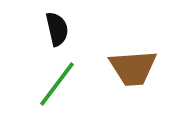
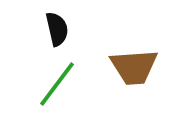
brown trapezoid: moved 1 px right, 1 px up
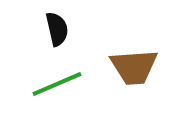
green line: rotated 30 degrees clockwise
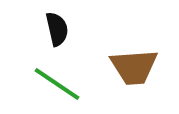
green line: rotated 57 degrees clockwise
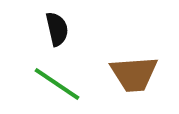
brown trapezoid: moved 7 px down
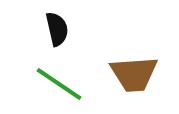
green line: moved 2 px right
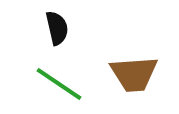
black semicircle: moved 1 px up
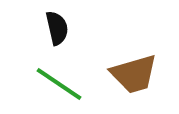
brown trapezoid: rotated 12 degrees counterclockwise
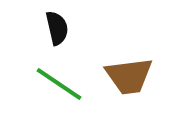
brown trapezoid: moved 5 px left, 2 px down; rotated 9 degrees clockwise
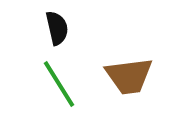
green line: rotated 24 degrees clockwise
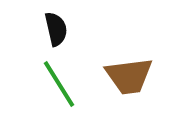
black semicircle: moved 1 px left, 1 px down
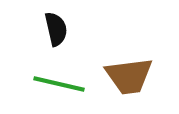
green line: rotated 45 degrees counterclockwise
